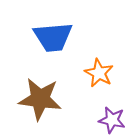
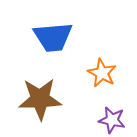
orange star: moved 3 px right
brown star: rotated 9 degrees counterclockwise
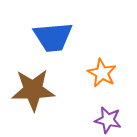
brown star: moved 7 px left, 9 px up
purple star: moved 4 px left
